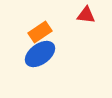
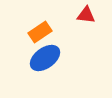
blue ellipse: moved 5 px right, 4 px down
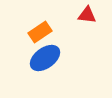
red triangle: moved 1 px right
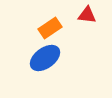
orange rectangle: moved 10 px right, 4 px up
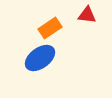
blue ellipse: moved 5 px left
